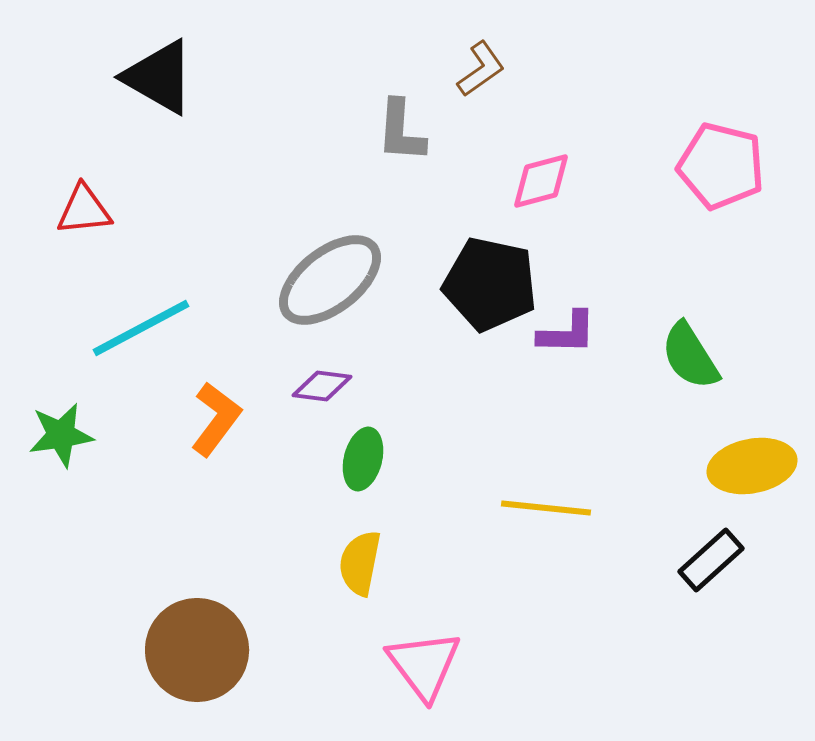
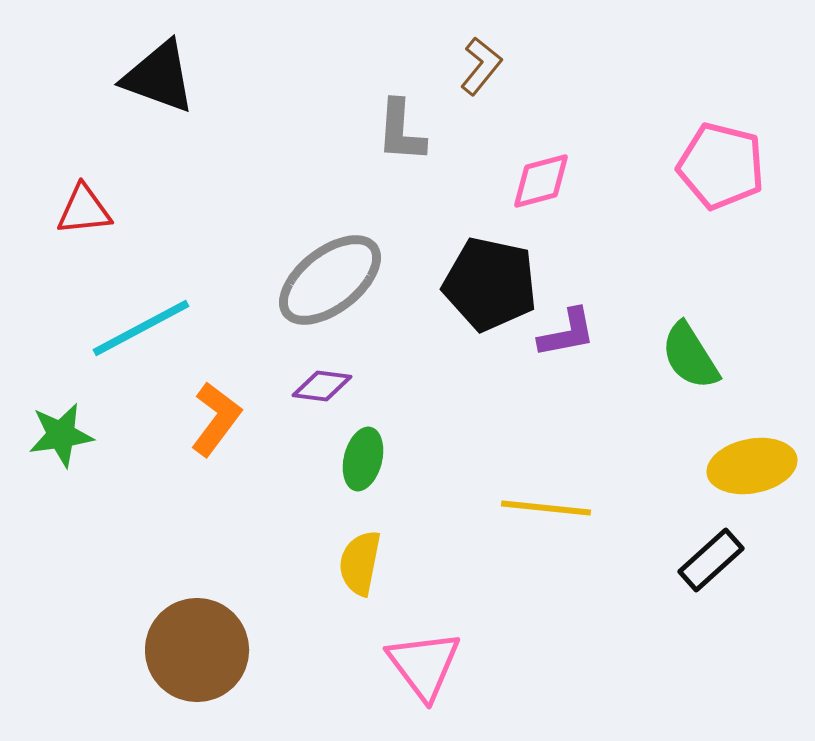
brown L-shape: moved 3 px up; rotated 16 degrees counterclockwise
black triangle: rotated 10 degrees counterclockwise
purple L-shape: rotated 12 degrees counterclockwise
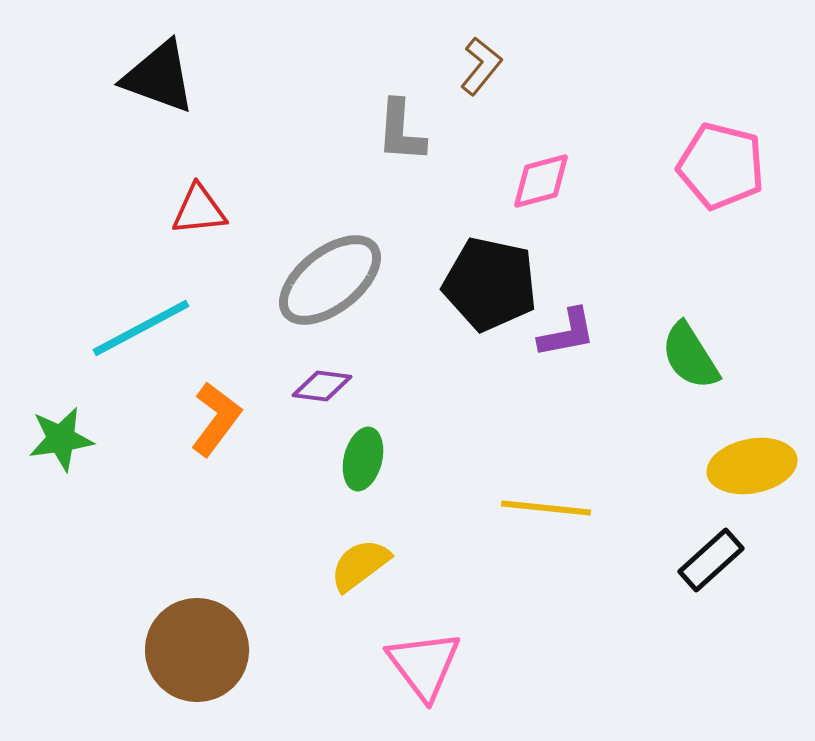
red triangle: moved 115 px right
green star: moved 4 px down
yellow semicircle: moved 2 px down; rotated 42 degrees clockwise
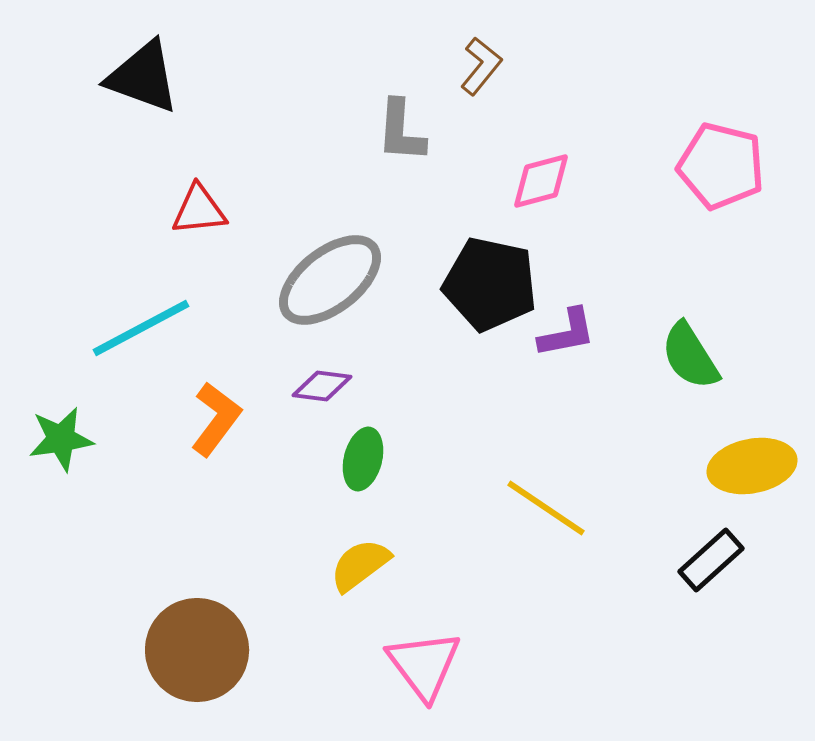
black triangle: moved 16 px left
yellow line: rotated 28 degrees clockwise
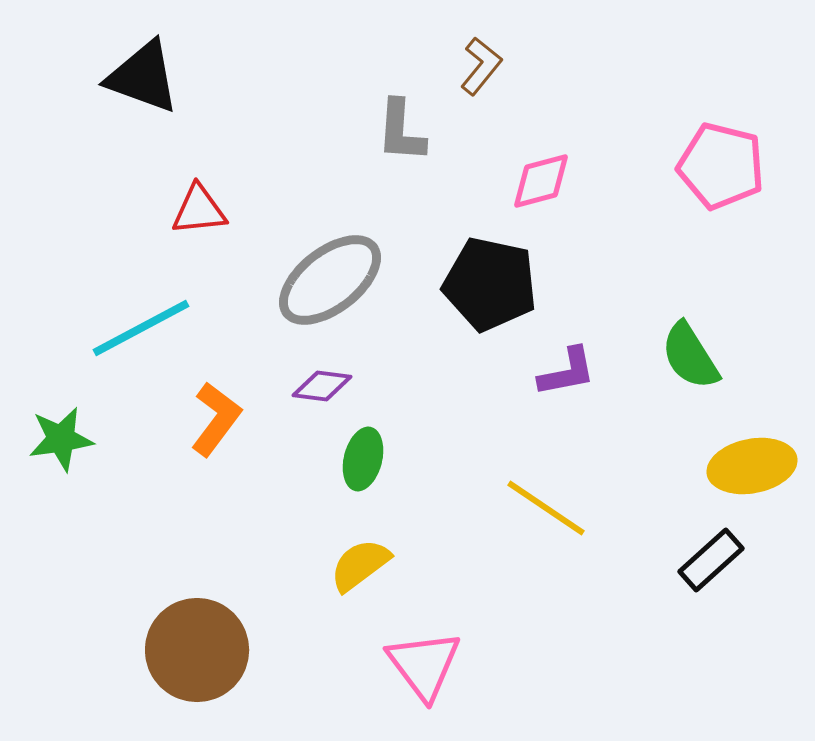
purple L-shape: moved 39 px down
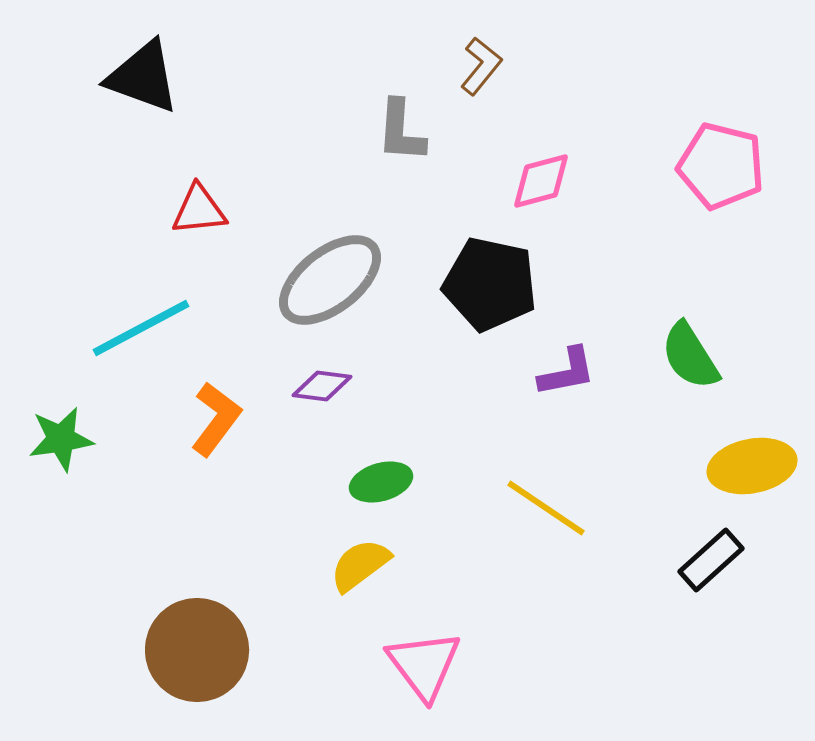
green ellipse: moved 18 px right, 23 px down; rotated 60 degrees clockwise
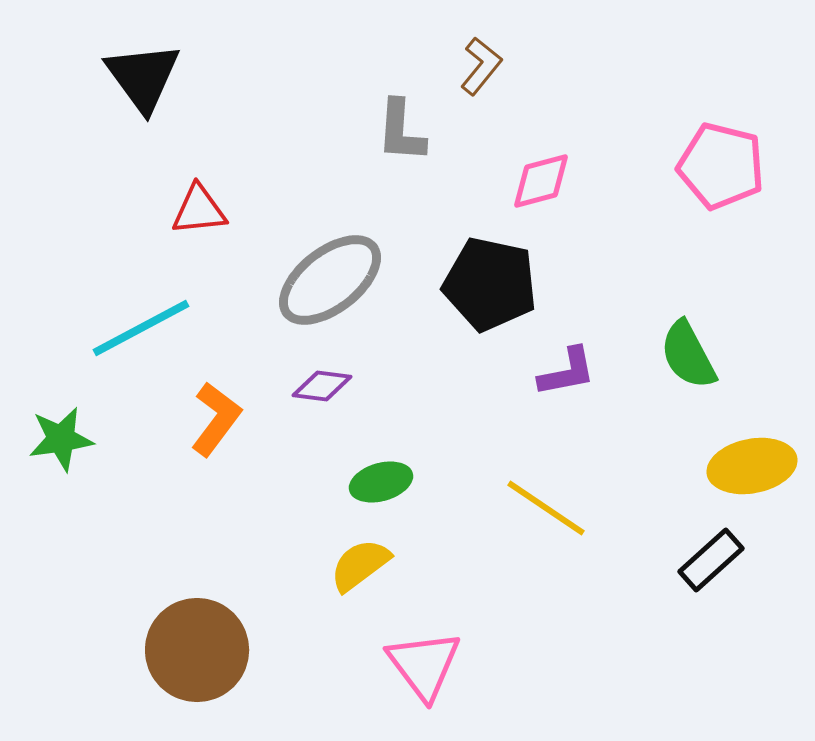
black triangle: rotated 34 degrees clockwise
green semicircle: moved 2 px left, 1 px up; rotated 4 degrees clockwise
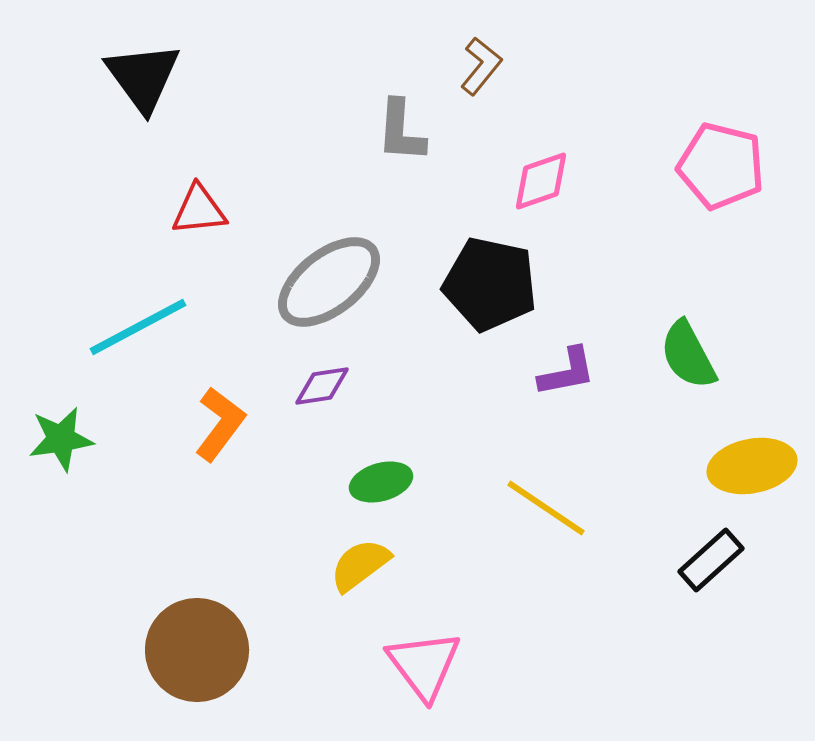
pink diamond: rotated 4 degrees counterclockwise
gray ellipse: moved 1 px left, 2 px down
cyan line: moved 3 px left, 1 px up
purple diamond: rotated 16 degrees counterclockwise
orange L-shape: moved 4 px right, 5 px down
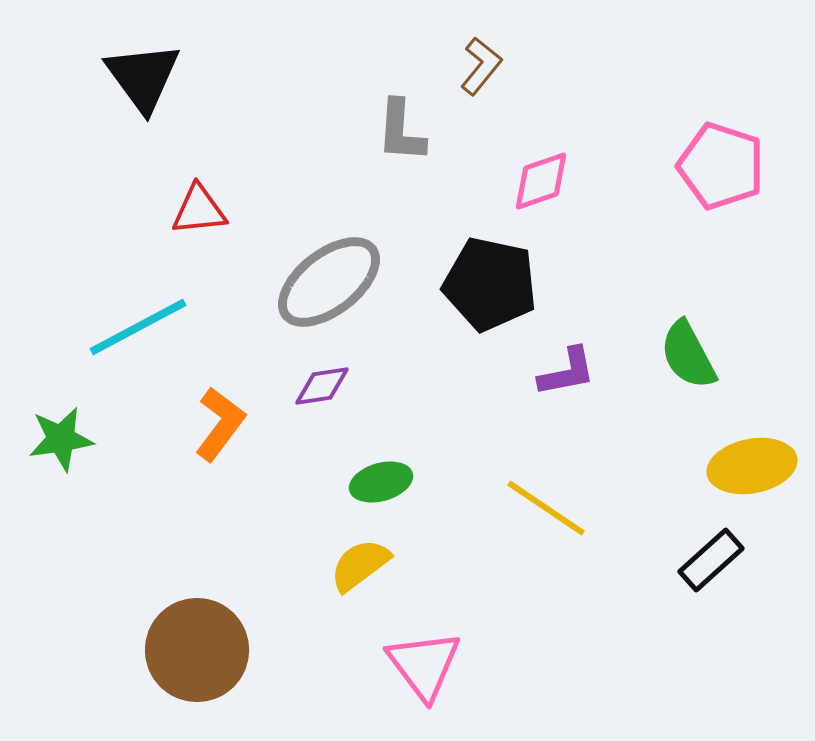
pink pentagon: rotated 4 degrees clockwise
